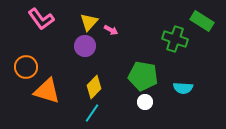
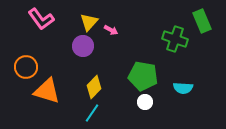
green rectangle: rotated 35 degrees clockwise
purple circle: moved 2 px left
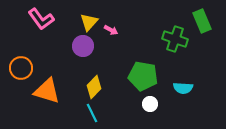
orange circle: moved 5 px left, 1 px down
white circle: moved 5 px right, 2 px down
cyan line: rotated 60 degrees counterclockwise
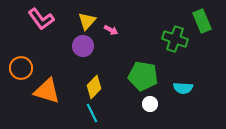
yellow triangle: moved 2 px left, 1 px up
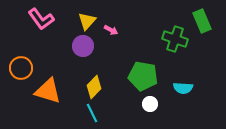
orange triangle: moved 1 px right
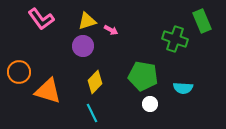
yellow triangle: rotated 30 degrees clockwise
orange circle: moved 2 px left, 4 px down
yellow diamond: moved 1 px right, 5 px up
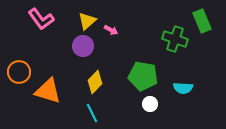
yellow triangle: rotated 24 degrees counterclockwise
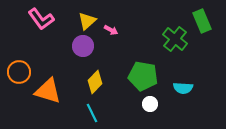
green cross: rotated 20 degrees clockwise
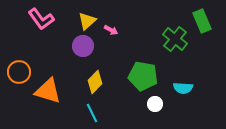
white circle: moved 5 px right
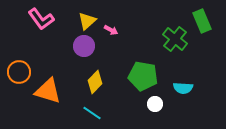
purple circle: moved 1 px right
cyan line: rotated 30 degrees counterclockwise
